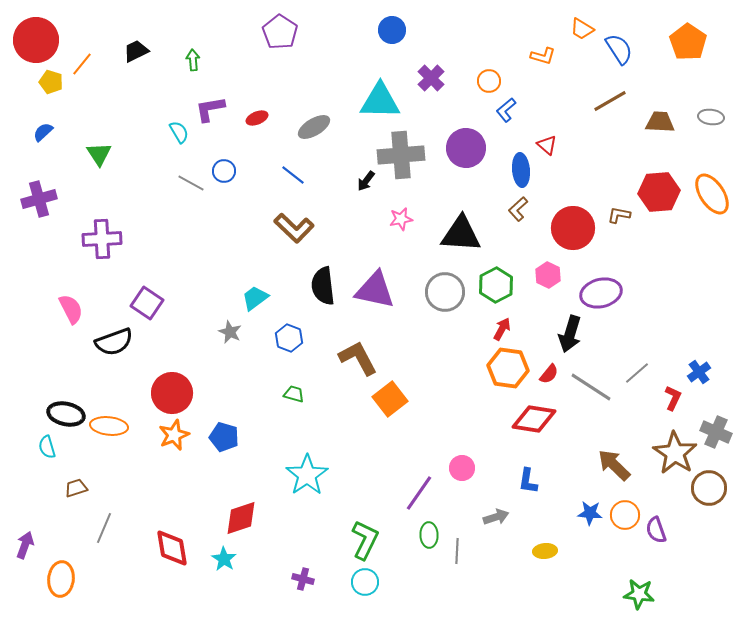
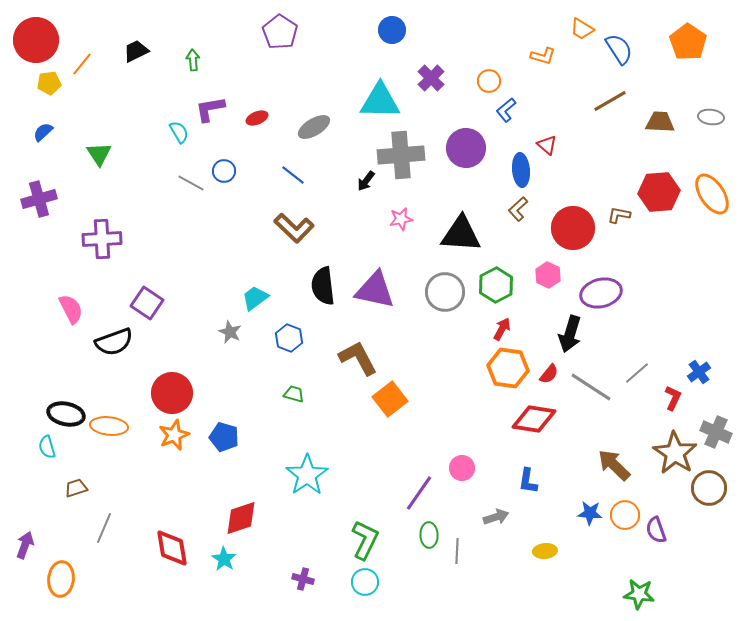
yellow pentagon at (51, 82): moved 2 px left, 1 px down; rotated 25 degrees counterclockwise
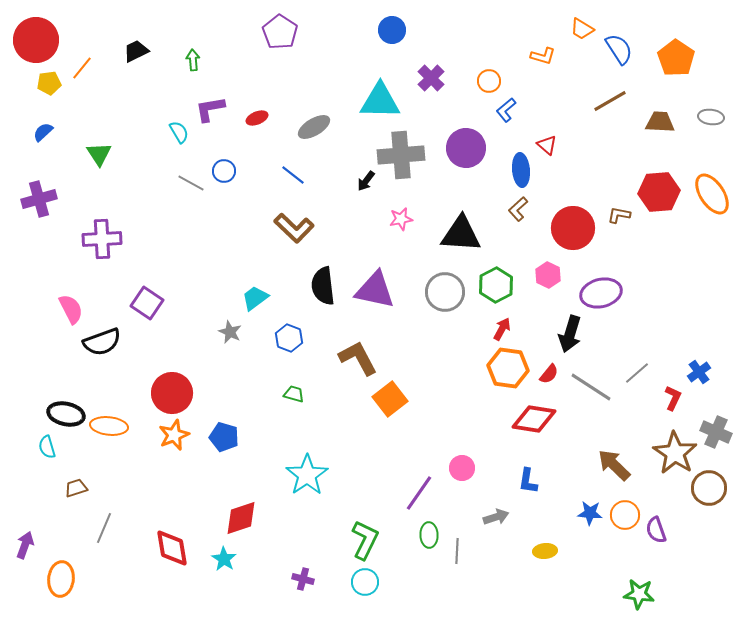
orange pentagon at (688, 42): moved 12 px left, 16 px down
orange line at (82, 64): moved 4 px down
black semicircle at (114, 342): moved 12 px left
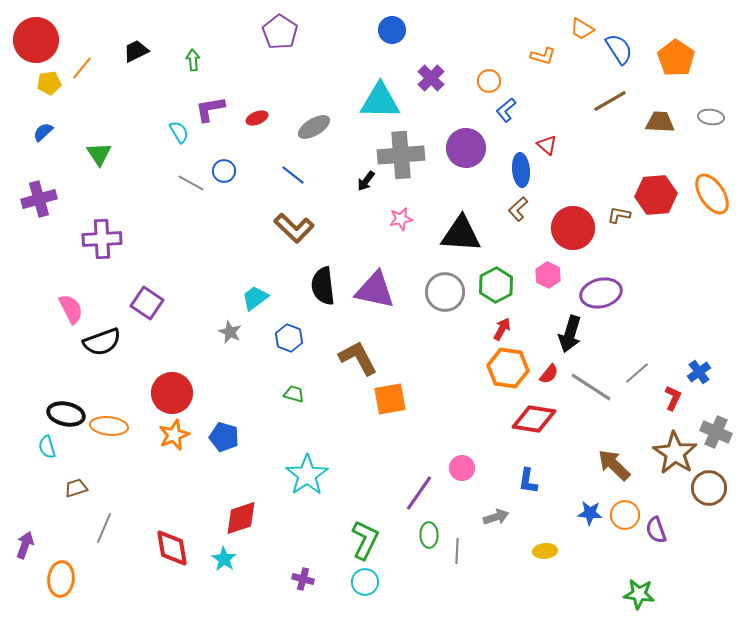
red hexagon at (659, 192): moved 3 px left, 3 px down
orange square at (390, 399): rotated 28 degrees clockwise
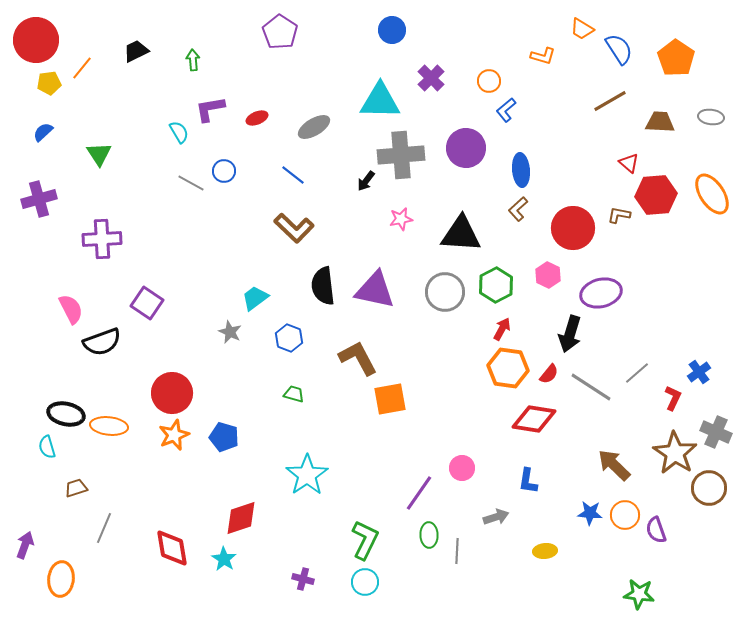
red triangle at (547, 145): moved 82 px right, 18 px down
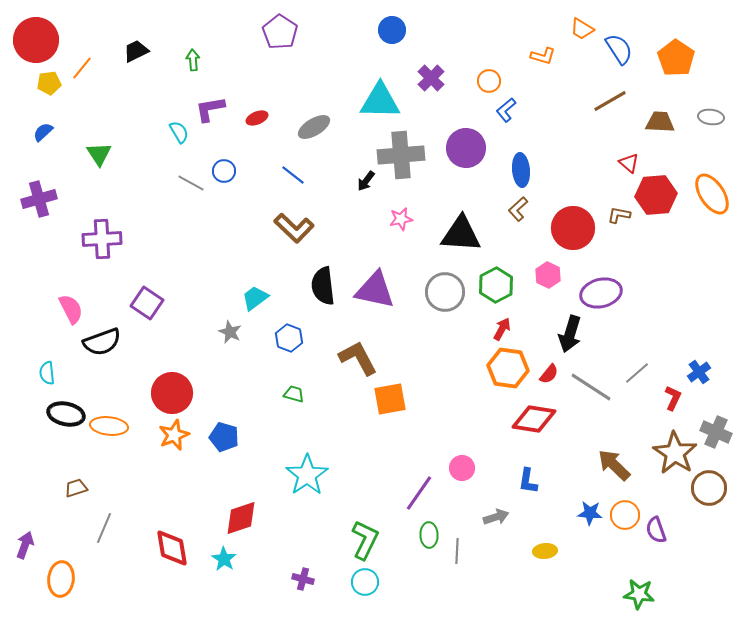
cyan semicircle at (47, 447): moved 74 px up; rotated 10 degrees clockwise
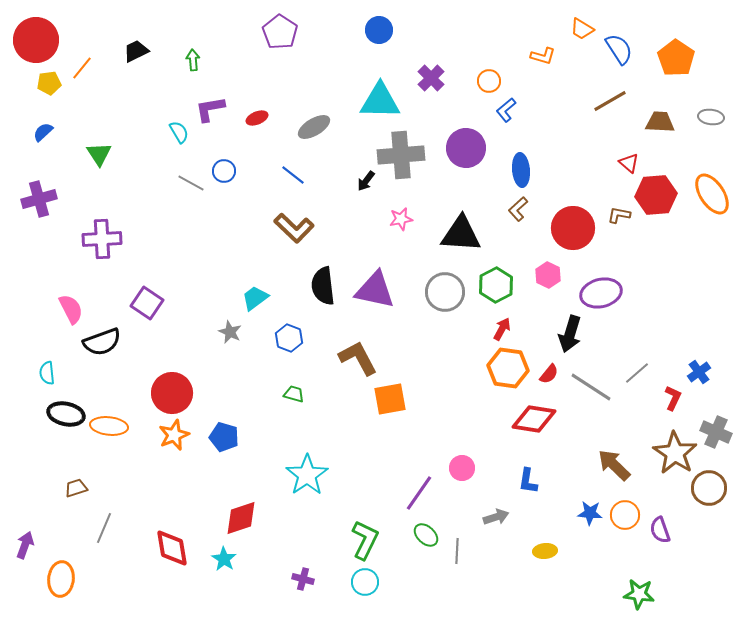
blue circle at (392, 30): moved 13 px left
purple semicircle at (656, 530): moved 4 px right
green ellipse at (429, 535): moved 3 px left; rotated 45 degrees counterclockwise
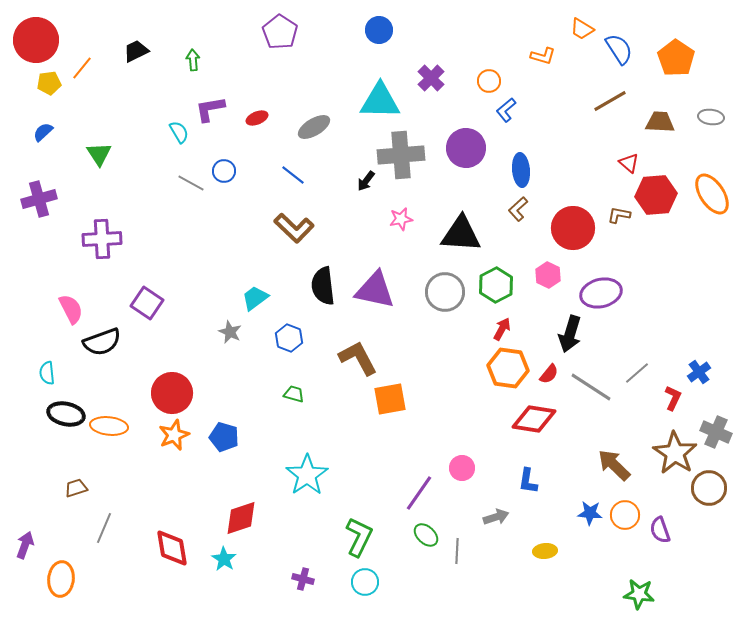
green L-shape at (365, 540): moved 6 px left, 3 px up
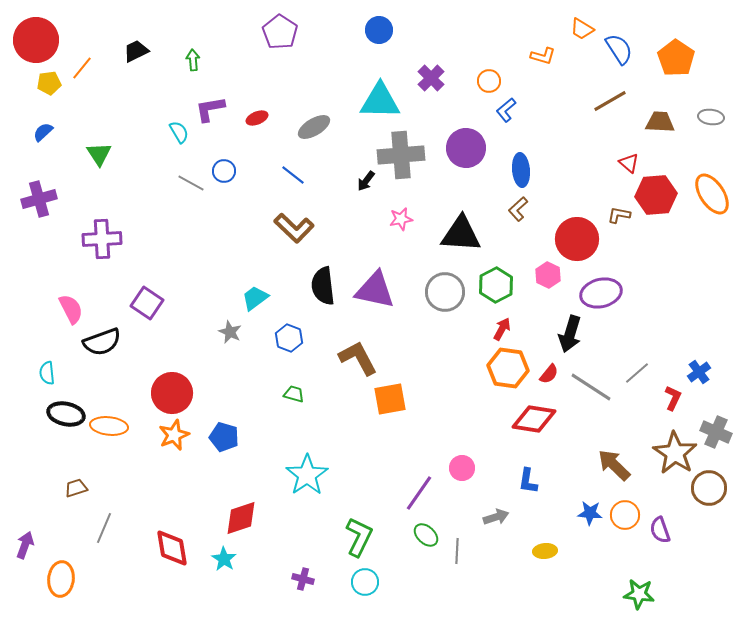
red circle at (573, 228): moved 4 px right, 11 px down
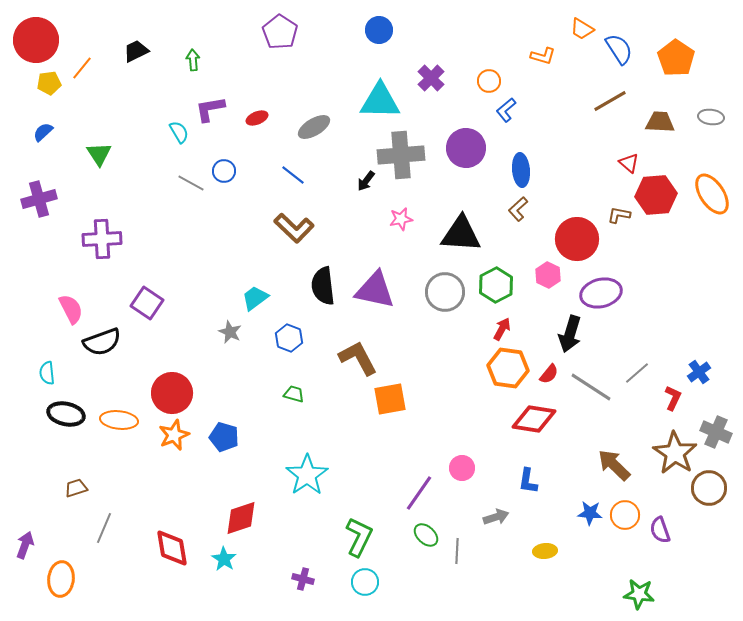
orange ellipse at (109, 426): moved 10 px right, 6 px up
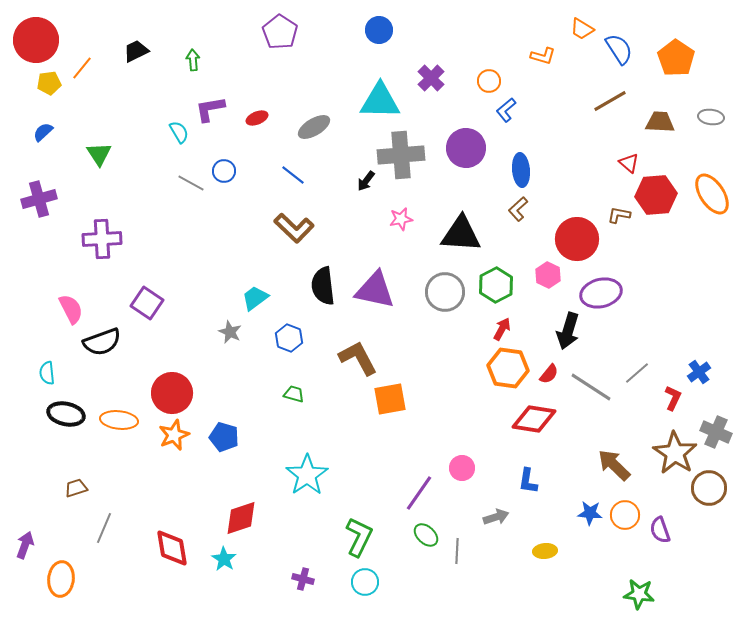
black arrow at (570, 334): moved 2 px left, 3 px up
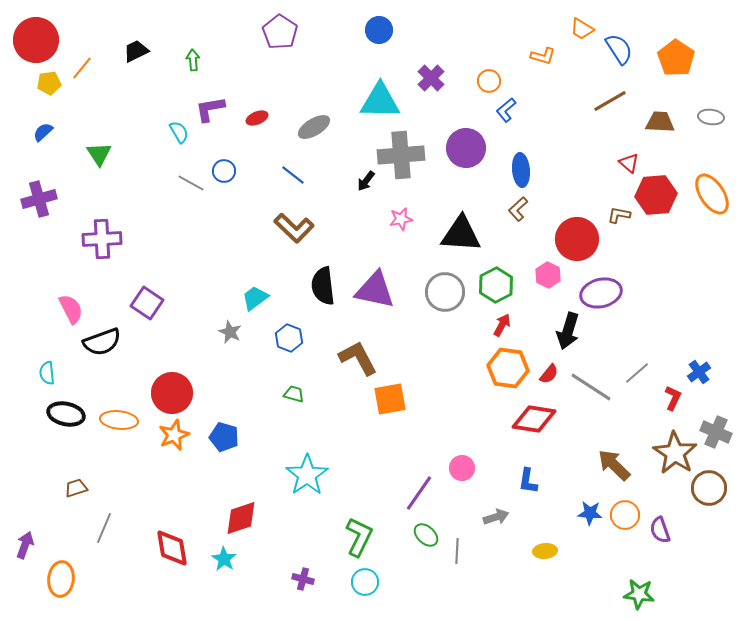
red arrow at (502, 329): moved 4 px up
